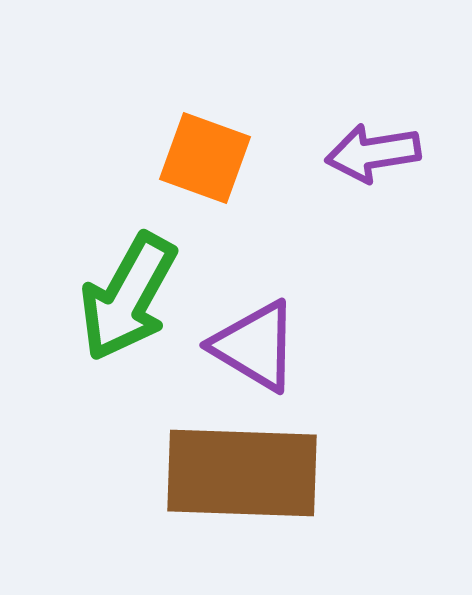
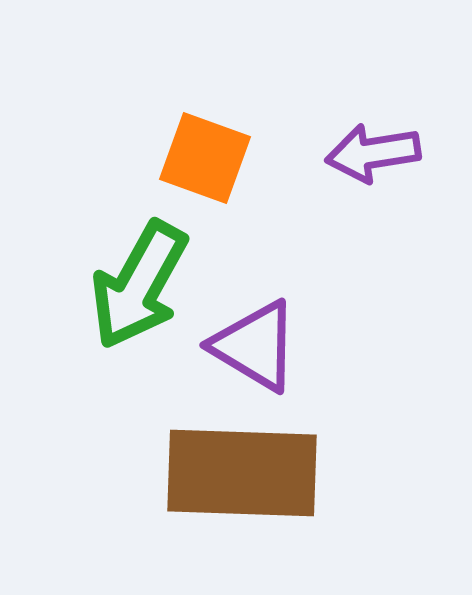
green arrow: moved 11 px right, 12 px up
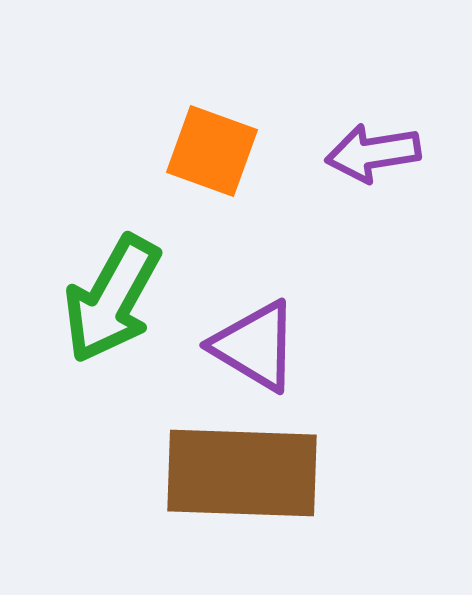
orange square: moved 7 px right, 7 px up
green arrow: moved 27 px left, 14 px down
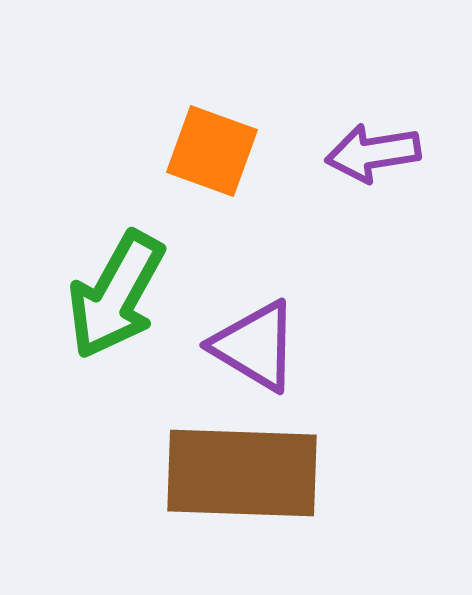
green arrow: moved 4 px right, 4 px up
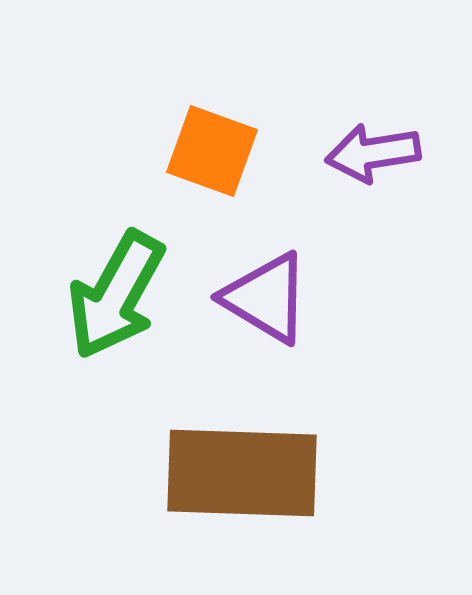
purple triangle: moved 11 px right, 48 px up
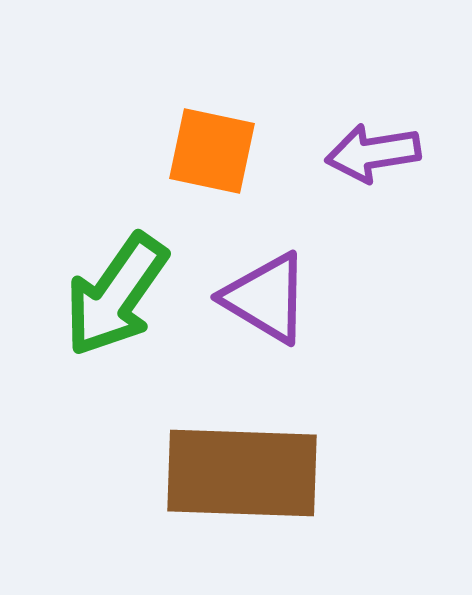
orange square: rotated 8 degrees counterclockwise
green arrow: rotated 6 degrees clockwise
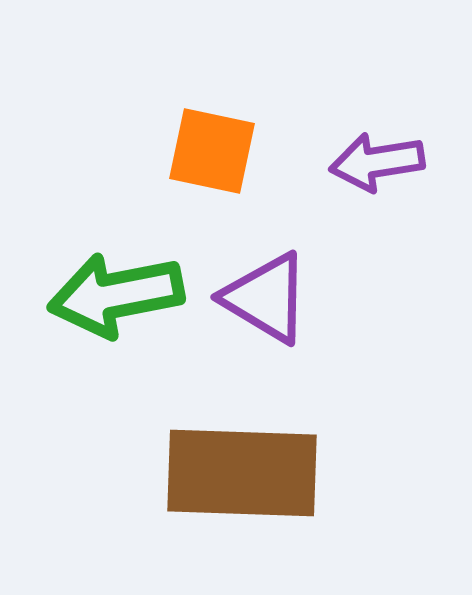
purple arrow: moved 4 px right, 9 px down
green arrow: rotated 44 degrees clockwise
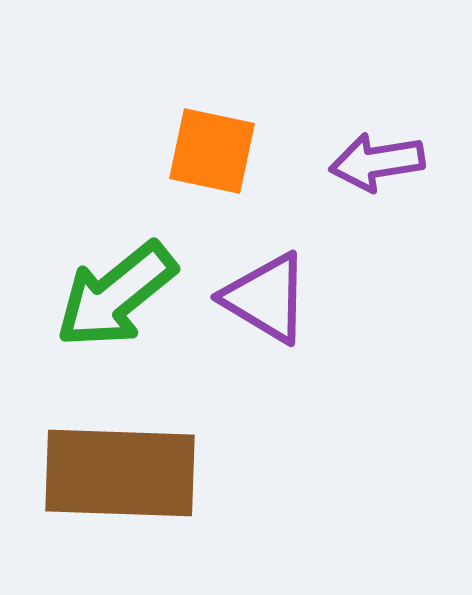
green arrow: rotated 28 degrees counterclockwise
brown rectangle: moved 122 px left
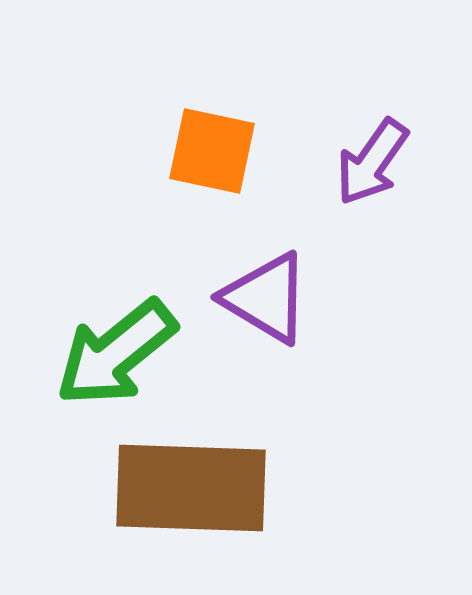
purple arrow: moved 5 px left; rotated 46 degrees counterclockwise
green arrow: moved 58 px down
brown rectangle: moved 71 px right, 15 px down
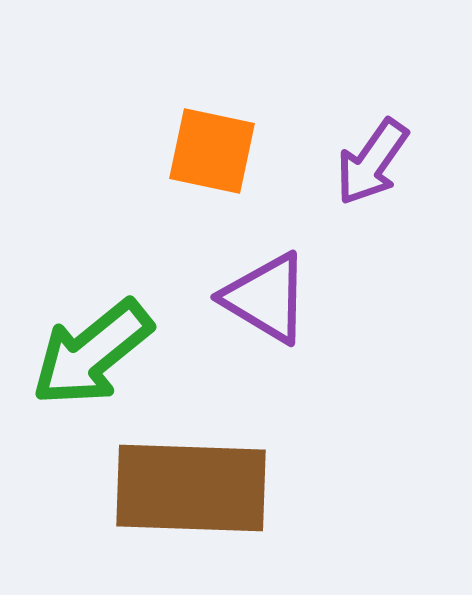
green arrow: moved 24 px left
